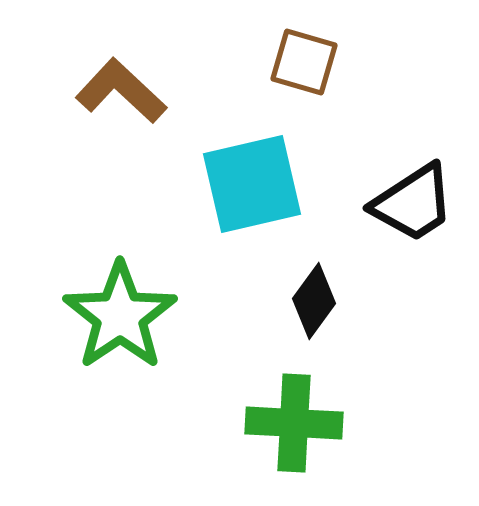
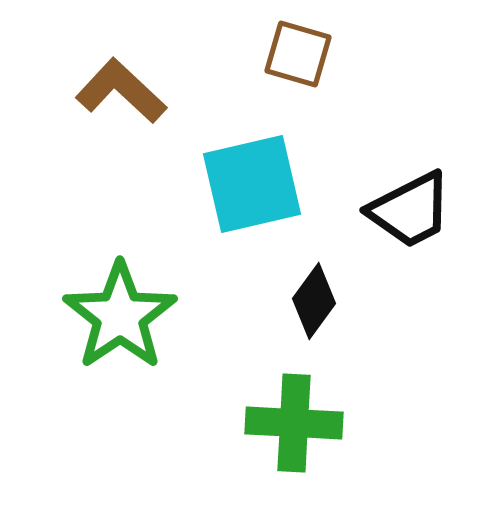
brown square: moved 6 px left, 8 px up
black trapezoid: moved 3 px left, 7 px down; rotated 6 degrees clockwise
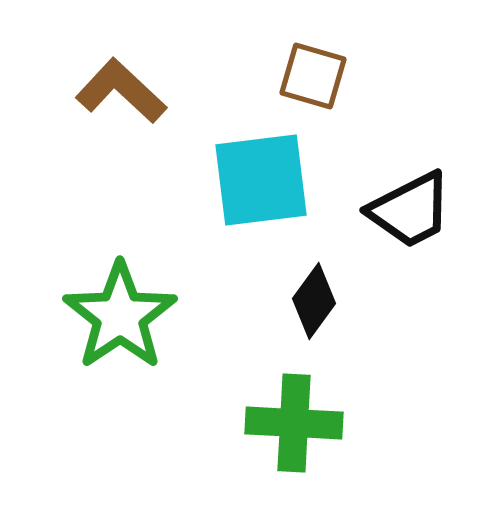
brown square: moved 15 px right, 22 px down
cyan square: moved 9 px right, 4 px up; rotated 6 degrees clockwise
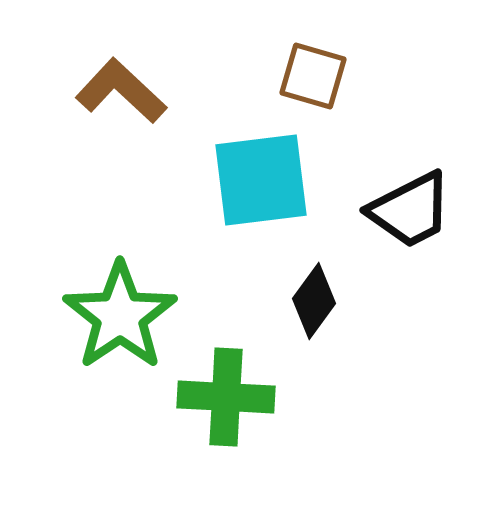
green cross: moved 68 px left, 26 px up
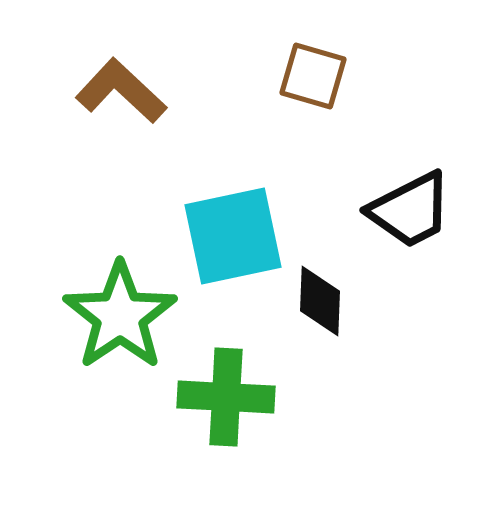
cyan square: moved 28 px left, 56 px down; rotated 5 degrees counterclockwise
black diamond: moved 6 px right; rotated 34 degrees counterclockwise
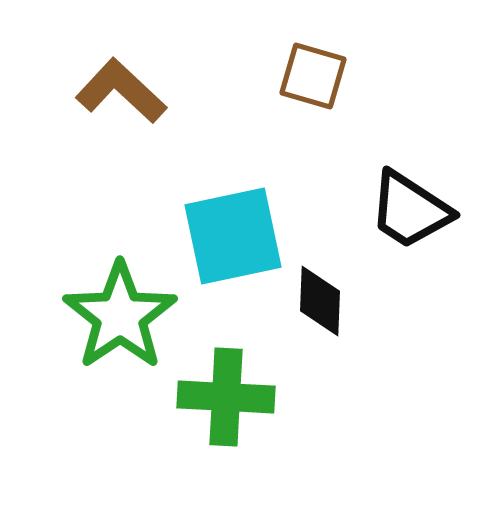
black trapezoid: rotated 60 degrees clockwise
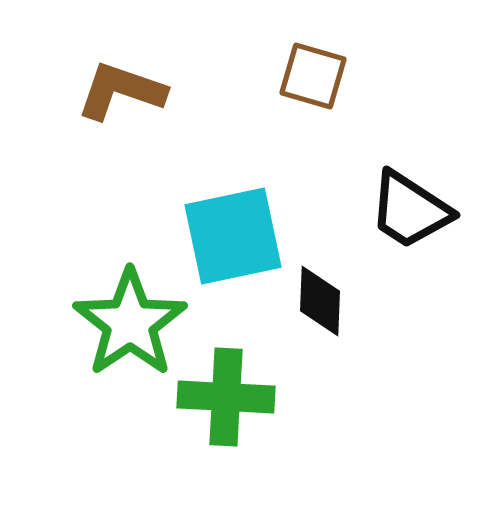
brown L-shape: rotated 24 degrees counterclockwise
green star: moved 10 px right, 7 px down
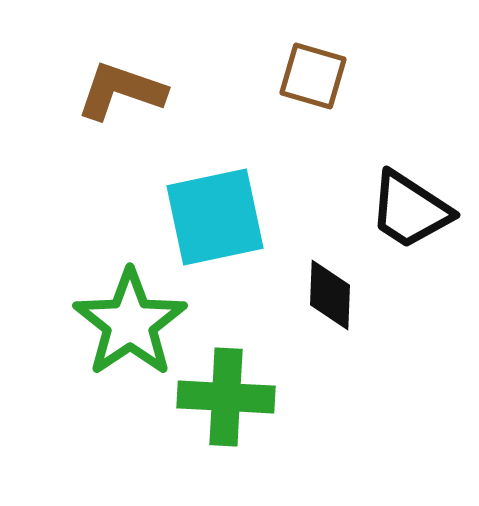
cyan square: moved 18 px left, 19 px up
black diamond: moved 10 px right, 6 px up
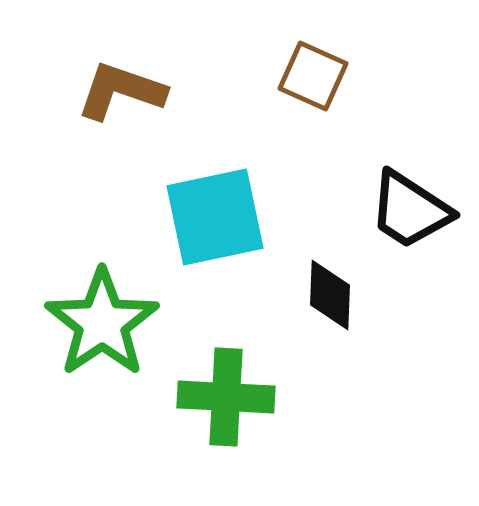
brown square: rotated 8 degrees clockwise
green star: moved 28 px left
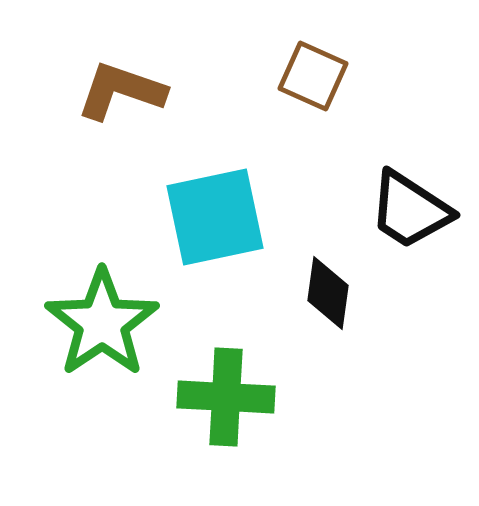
black diamond: moved 2 px left, 2 px up; rotated 6 degrees clockwise
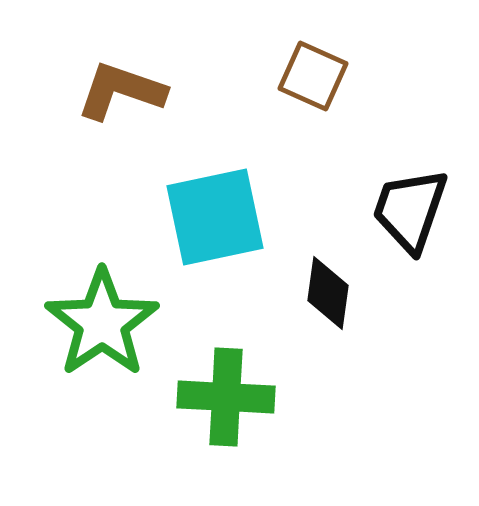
black trapezoid: rotated 76 degrees clockwise
